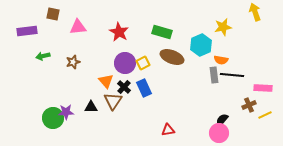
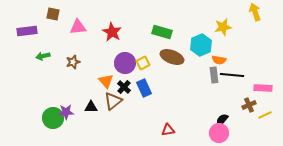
red star: moved 7 px left
orange semicircle: moved 2 px left
brown triangle: rotated 18 degrees clockwise
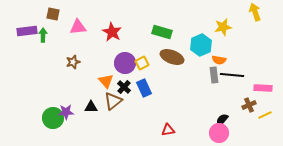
green arrow: moved 21 px up; rotated 104 degrees clockwise
yellow square: moved 1 px left
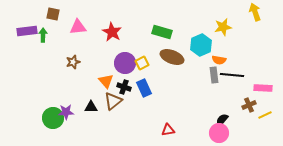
black cross: rotated 24 degrees counterclockwise
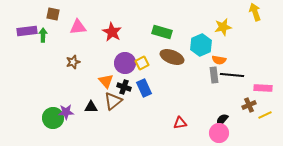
red triangle: moved 12 px right, 7 px up
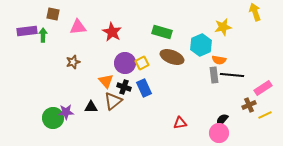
pink rectangle: rotated 36 degrees counterclockwise
